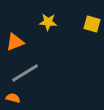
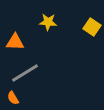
yellow square: moved 3 px down; rotated 18 degrees clockwise
orange triangle: rotated 24 degrees clockwise
orange semicircle: rotated 136 degrees counterclockwise
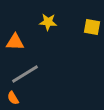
yellow square: rotated 24 degrees counterclockwise
gray line: moved 1 px down
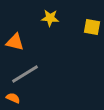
yellow star: moved 2 px right, 4 px up
orange triangle: rotated 12 degrees clockwise
orange semicircle: rotated 144 degrees clockwise
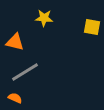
yellow star: moved 6 px left
gray line: moved 2 px up
orange semicircle: moved 2 px right
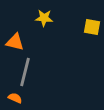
gray line: rotated 44 degrees counterclockwise
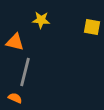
yellow star: moved 3 px left, 2 px down
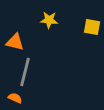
yellow star: moved 8 px right
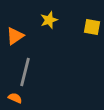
yellow star: rotated 24 degrees counterclockwise
orange triangle: moved 6 px up; rotated 48 degrees counterclockwise
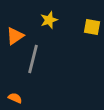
gray line: moved 8 px right, 13 px up
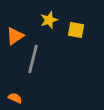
yellow square: moved 16 px left, 3 px down
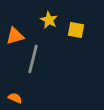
yellow star: rotated 24 degrees counterclockwise
orange triangle: rotated 18 degrees clockwise
